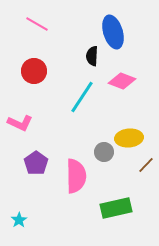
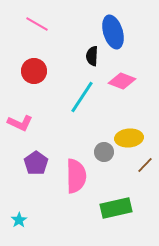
brown line: moved 1 px left
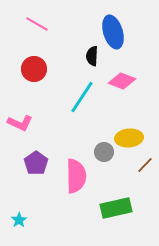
red circle: moved 2 px up
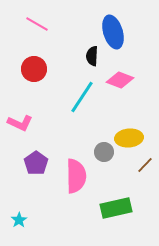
pink diamond: moved 2 px left, 1 px up
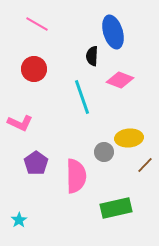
cyan line: rotated 52 degrees counterclockwise
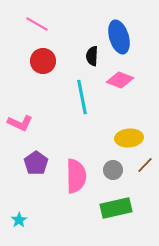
blue ellipse: moved 6 px right, 5 px down
red circle: moved 9 px right, 8 px up
cyan line: rotated 8 degrees clockwise
gray circle: moved 9 px right, 18 px down
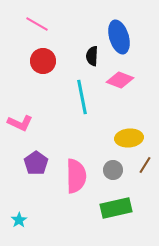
brown line: rotated 12 degrees counterclockwise
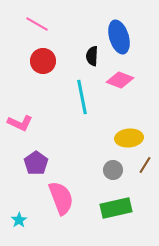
pink semicircle: moved 15 px left, 22 px down; rotated 20 degrees counterclockwise
